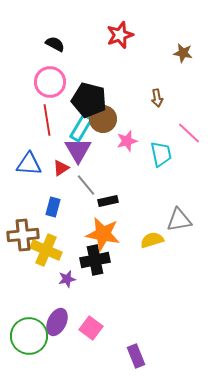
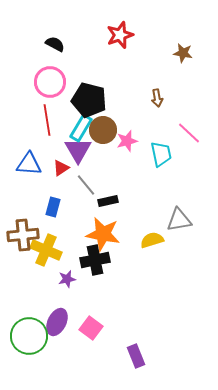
brown circle: moved 11 px down
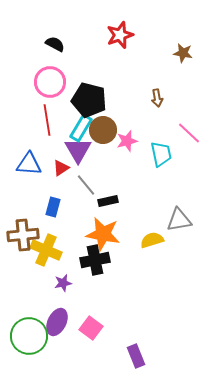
purple star: moved 4 px left, 4 px down
